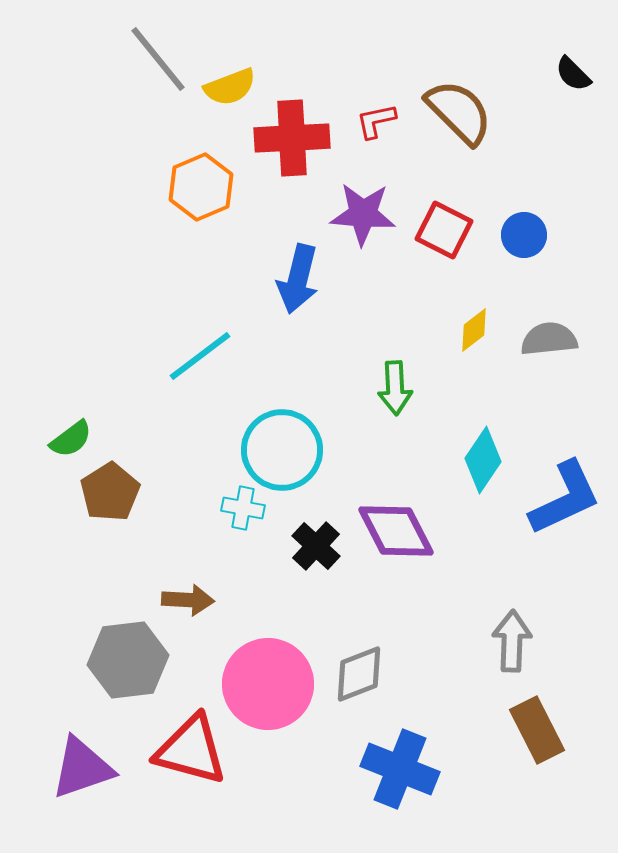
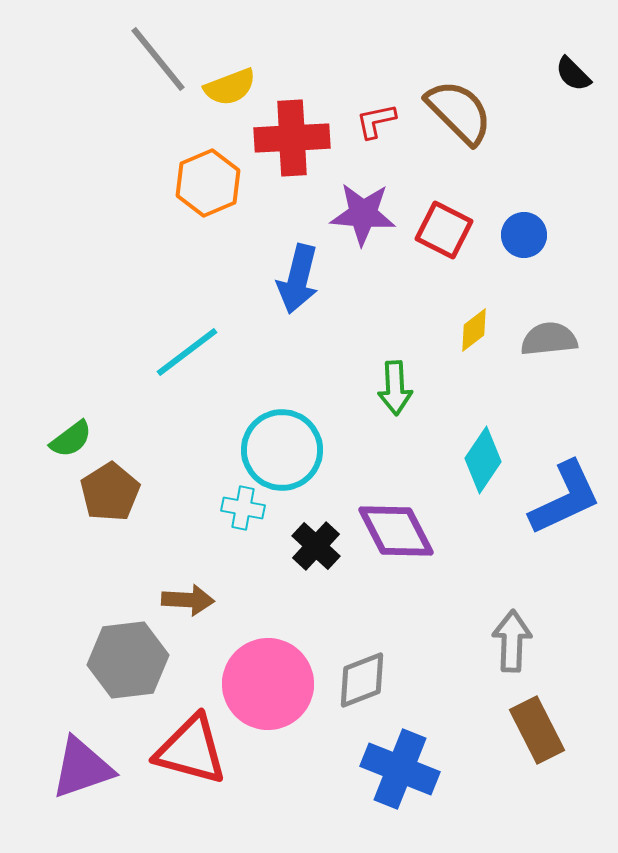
orange hexagon: moved 7 px right, 4 px up
cyan line: moved 13 px left, 4 px up
gray diamond: moved 3 px right, 6 px down
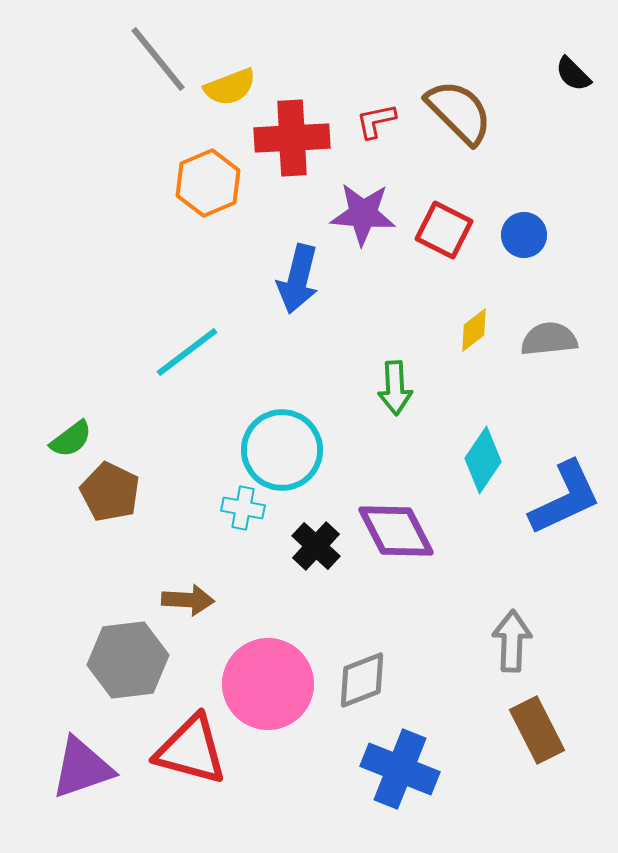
brown pentagon: rotated 14 degrees counterclockwise
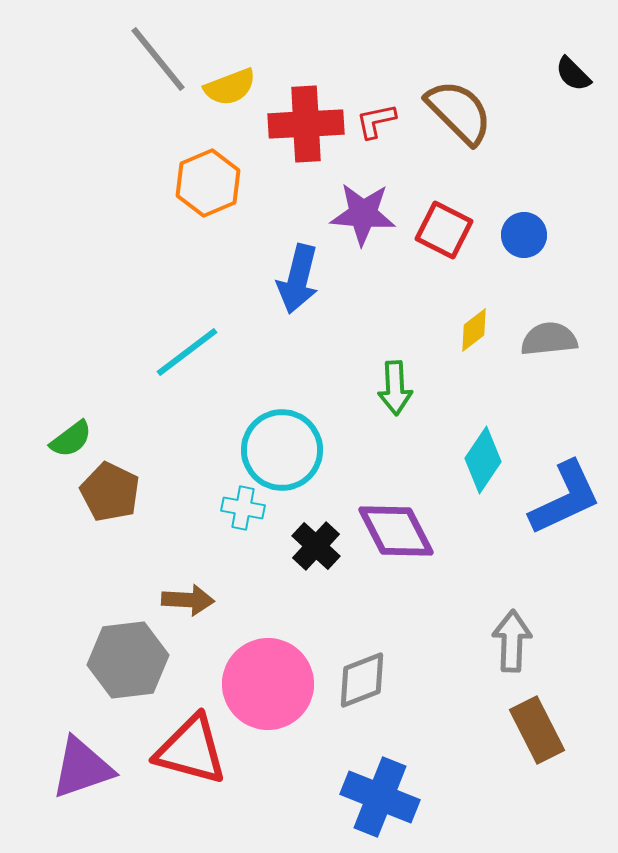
red cross: moved 14 px right, 14 px up
blue cross: moved 20 px left, 28 px down
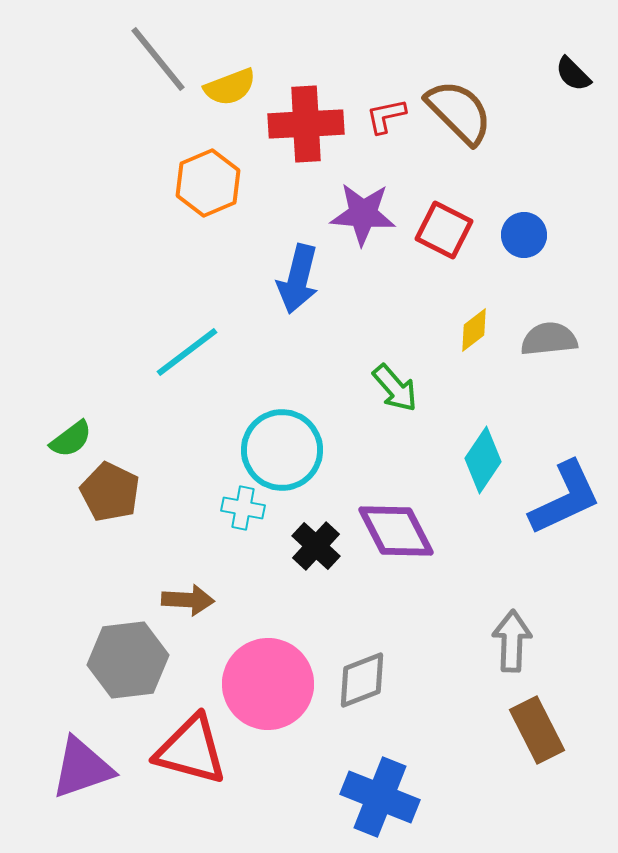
red L-shape: moved 10 px right, 5 px up
green arrow: rotated 38 degrees counterclockwise
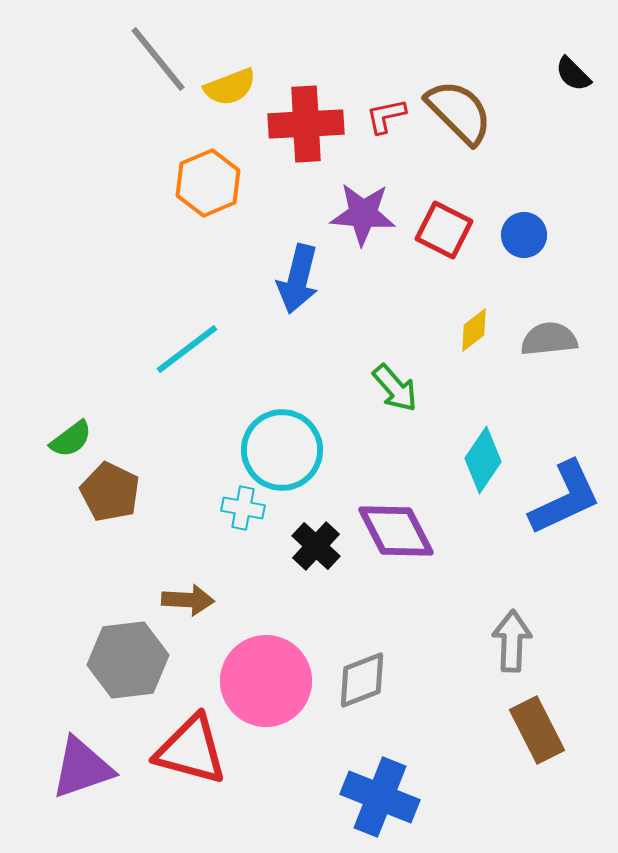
cyan line: moved 3 px up
pink circle: moved 2 px left, 3 px up
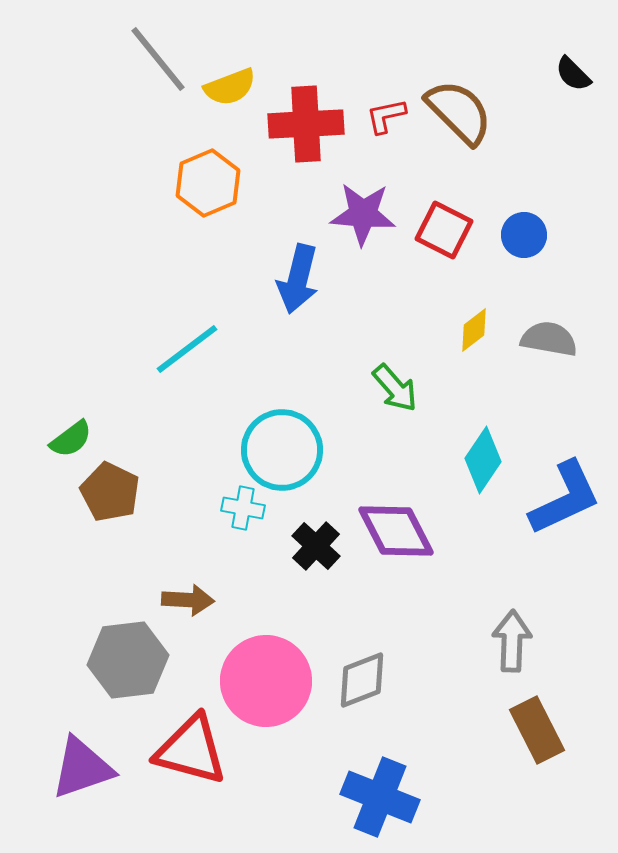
gray semicircle: rotated 16 degrees clockwise
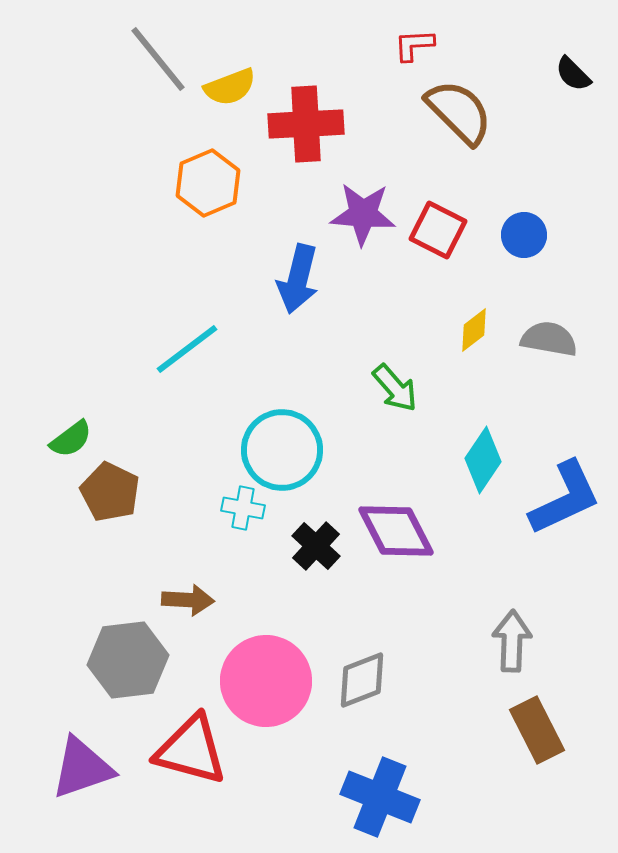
red L-shape: moved 28 px right, 71 px up; rotated 9 degrees clockwise
red square: moved 6 px left
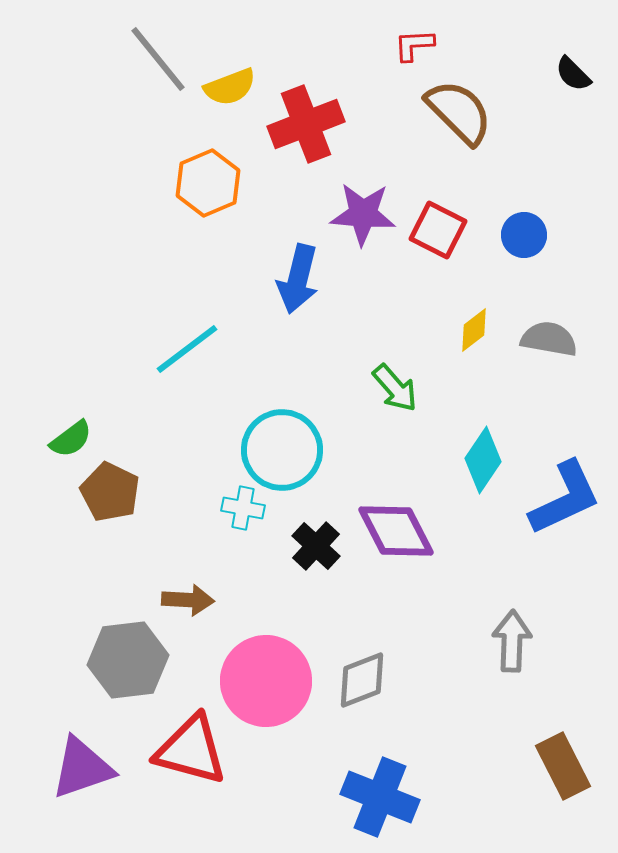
red cross: rotated 18 degrees counterclockwise
brown rectangle: moved 26 px right, 36 px down
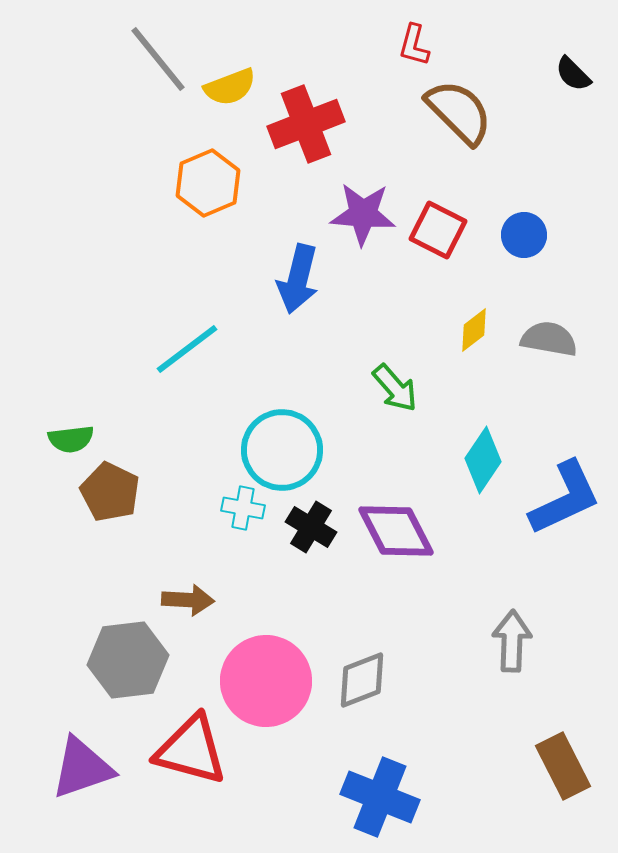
red L-shape: rotated 72 degrees counterclockwise
green semicircle: rotated 30 degrees clockwise
black cross: moved 5 px left, 19 px up; rotated 12 degrees counterclockwise
